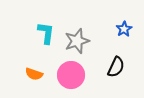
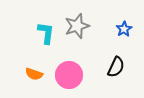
gray star: moved 15 px up
pink circle: moved 2 px left
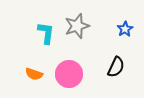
blue star: moved 1 px right
pink circle: moved 1 px up
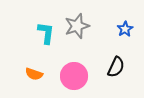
pink circle: moved 5 px right, 2 px down
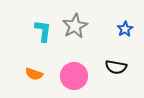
gray star: moved 2 px left; rotated 10 degrees counterclockwise
cyan L-shape: moved 3 px left, 2 px up
black semicircle: rotated 75 degrees clockwise
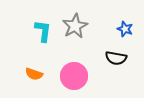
blue star: rotated 21 degrees counterclockwise
black semicircle: moved 9 px up
